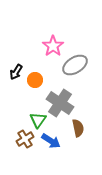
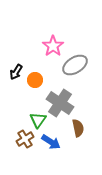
blue arrow: moved 1 px down
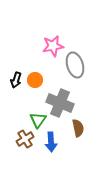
pink star: rotated 25 degrees clockwise
gray ellipse: rotated 75 degrees counterclockwise
black arrow: moved 8 px down; rotated 14 degrees counterclockwise
gray cross: rotated 12 degrees counterclockwise
blue arrow: rotated 54 degrees clockwise
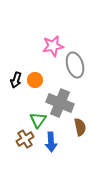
brown semicircle: moved 2 px right, 1 px up
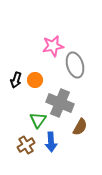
brown semicircle: rotated 42 degrees clockwise
brown cross: moved 1 px right, 6 px down
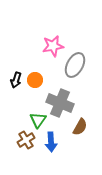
gray ellipse: rotated 45 degrees clockwise
brown cross: moved 5 px up
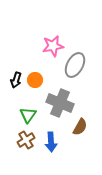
green triangle: moved 10 px left, 5 px up
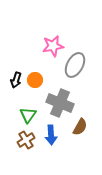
blue arrow: moved 7 px up
